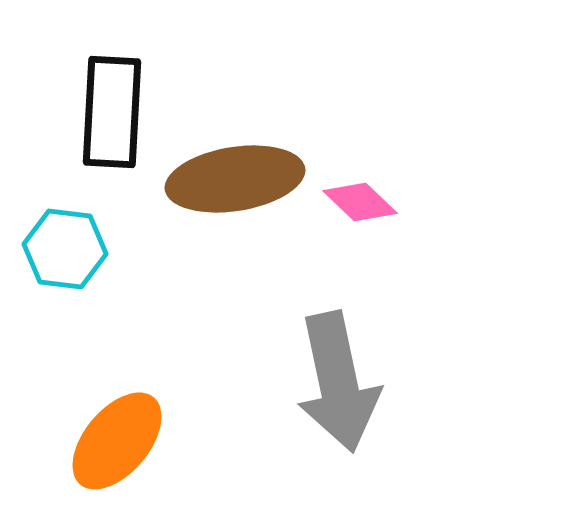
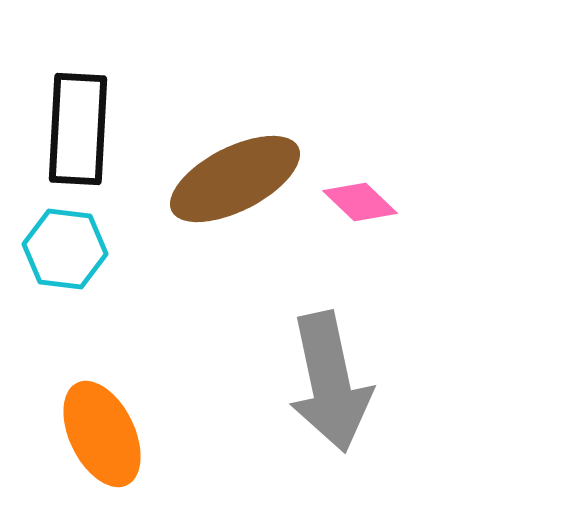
black rectangle: moved 34 px left, 17 px down
brown ellipse: rotated 18 degrees counterclockwise
gray arrow: moved 8 px left
orange ellipse: moved 15 px left, 7 px up; rotated 66 degrees counterclockwise
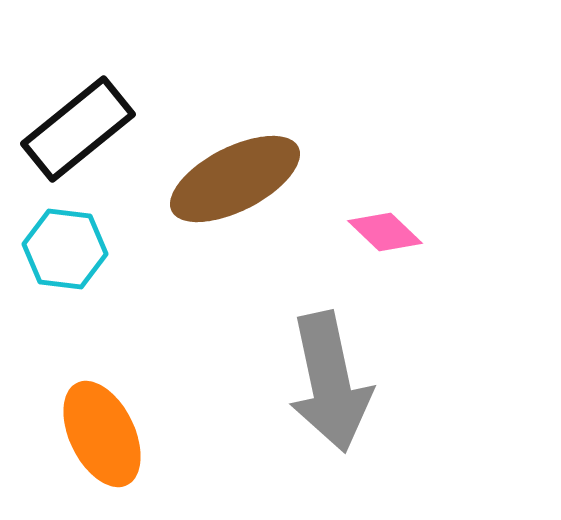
black rectangle: rotated 48 degrees clockwise
pink diamond: moved 25 px right, 30 px down
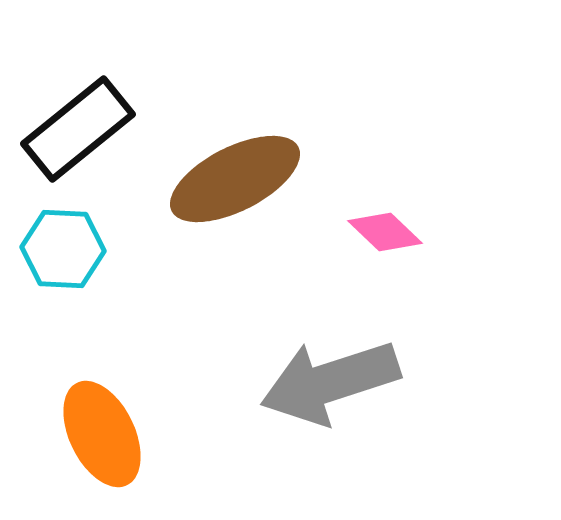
cyan hexagon: moved 2 px left; rotated 4 degrees counterclockwise
gray arrow: rotated 84 degrees clockwise
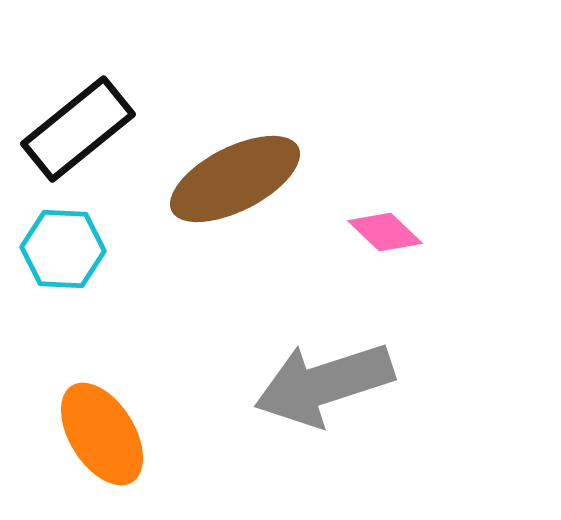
gray arrow: moved 6 px left, 2 px down
orange ellipse: rotated 6 degrees counterclockwise
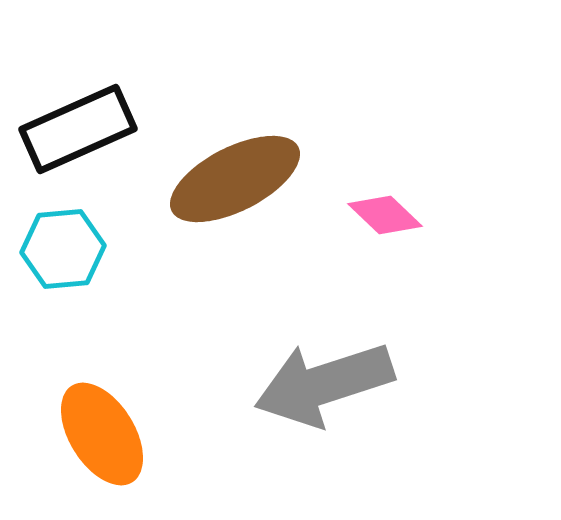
black rectangle: rotated 15 degrees clockwise
pink diamond: moved 17 px up
cyan hexagon: rotated 8 degrees counterclockwise
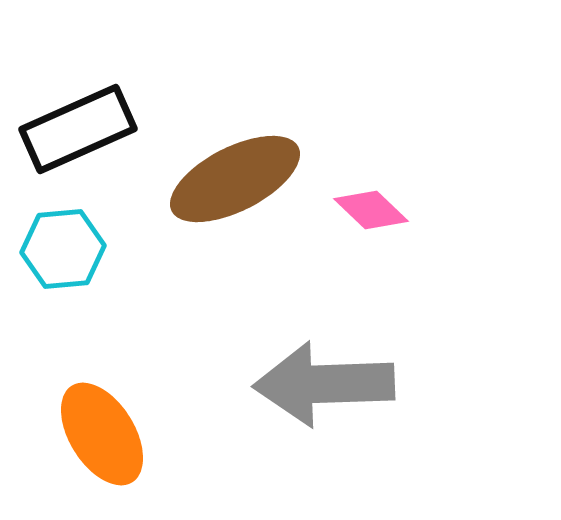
pink diamond: moved 14 px left, 5 px up
gray arrow: rotated 16 degrees clockwise
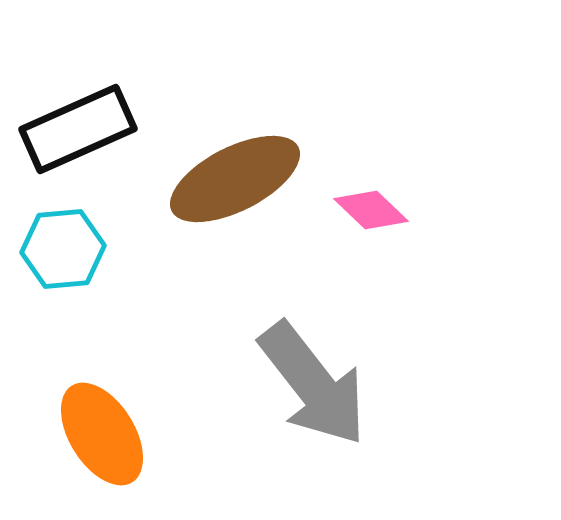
gray arrow: moved 11 px left; rotated 126 degrees counterclockwise
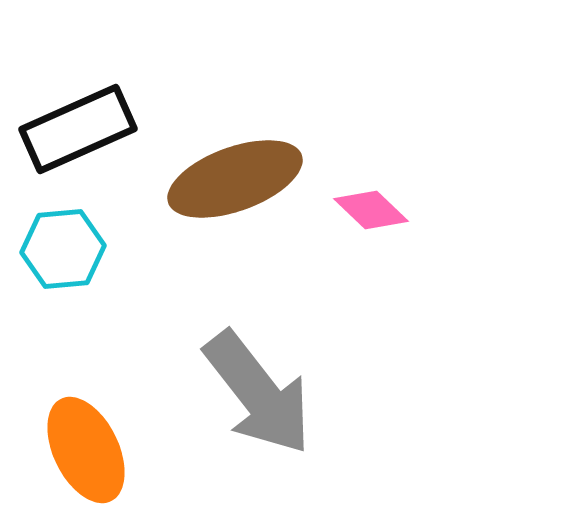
brown ellipse: rotated 7 degrees clockwise
gray arrow: moved 55 px left, 9 px down
orange ellipse: moved 16 px left, 16 px down; rotated 6 degrees clockwise
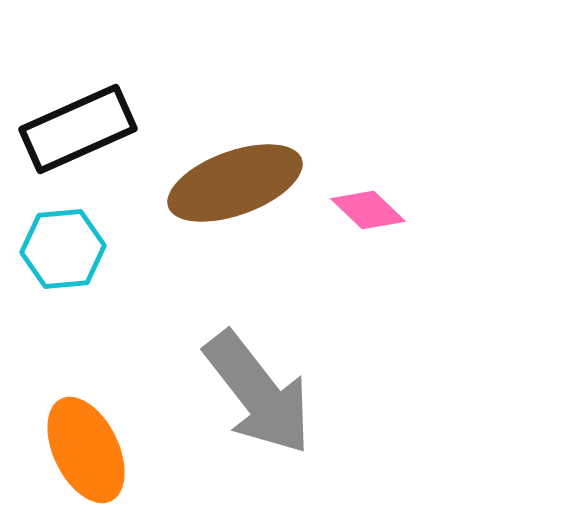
brown ellipse: moved 4 px down
pink diamond: moved 3 px left
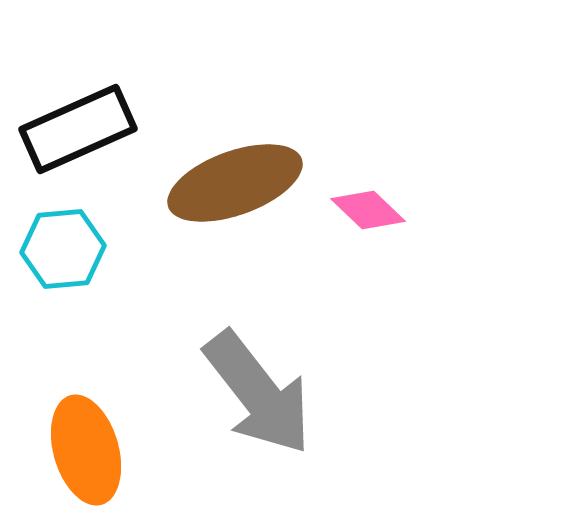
orange ellipse: rotated 10 degrees clockwise
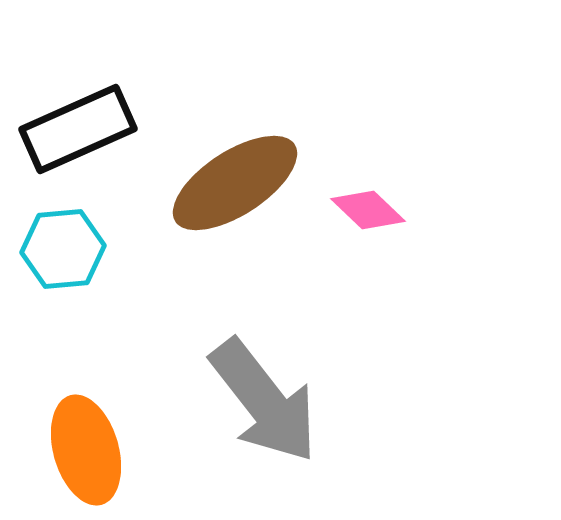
brown ellipse: rotated 13 degrees counterclockwise
gray arrow: moved 6 px right, 8 px down
